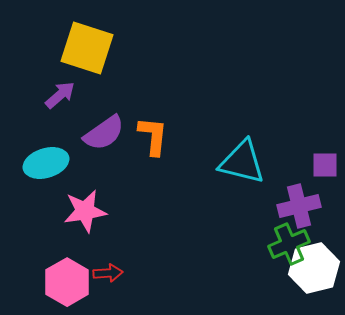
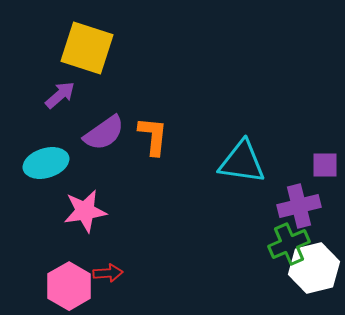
cyan triangle: rotated 6 degrees counterclockwise
pink hexagon: moved 2 px right, 4 px down
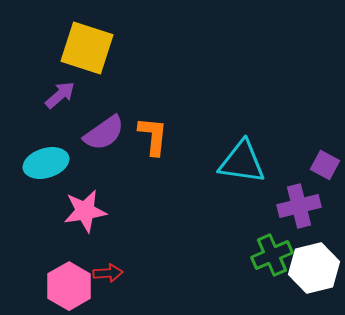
purple square: rotated 28 degrees clockwise
green cross: moved 17 px left, 11 px down
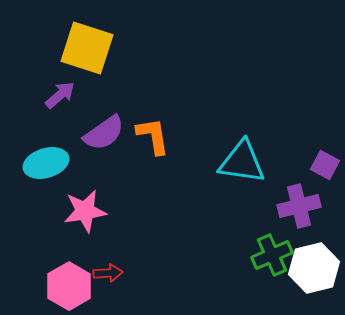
orange L-shape: rotated 15 degrees counterclockwise
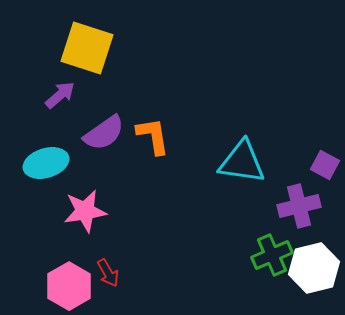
red arrow: rotated 64 degrees clockwise
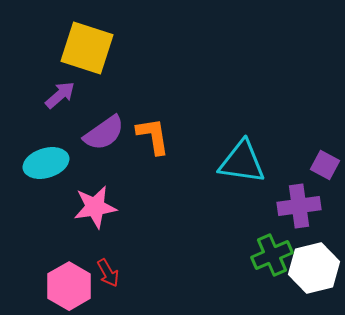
purple cross: rotated 6 degrees clockwise
pink star: moved 10 px right, 4 px up
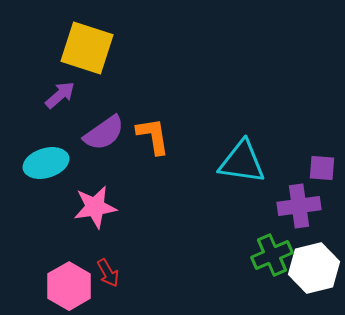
purple square: moved 3 px left, 3 px down; rotated 24 degrees counterclockwise
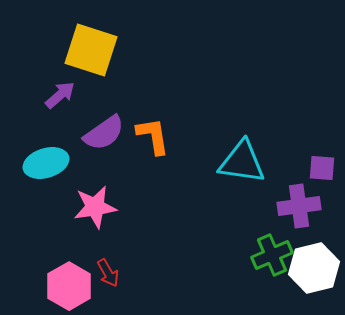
yellow square: moved 4 px right, 2 px down
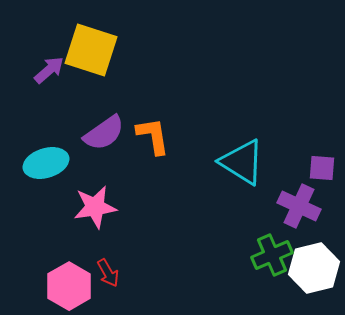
purple arrow: moved 11 px left, 25 px up
cyan triangle: rotated 24 degrees clockwise
purple cross: rotated 33 degrees clockwise
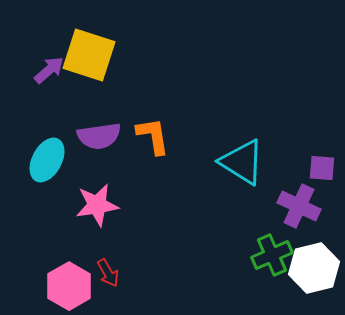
yellow square: moved 2 px left, 5 px down
purple semicircle: moved 5 px left, 3 px down; rotated 27 degrees clockwise
cyan ellipse: moved 1 px right, 3 px up; rotated 45 degrees counterclockwise
pink star: moved 2 px right, 2 px up
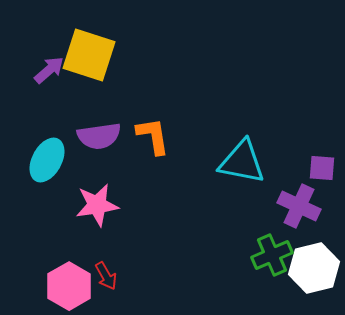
cyan triangle: rotated 21 degrees counterclockwise
red arrow: moved 2 px left, 3 px down
